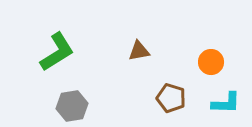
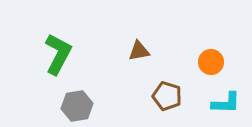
green L-shape: moved 1 px right, 2 px down; rotated 30 degrees counterclockwise
brown pentagon: moved 4 px left, 2 px up
gray hexagon: moved 5 px right
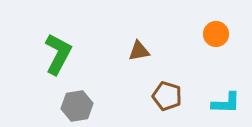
orange circle: moved 5 px right, 28 px up
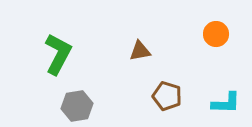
brown triangle: moved 1 px right
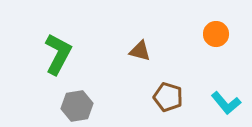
brown triangle: rotated 25 degrees clockwise
brown pentagon: moved 1 px right, 1 px down
cyan L-shape: rotated 48 degrees clockwise
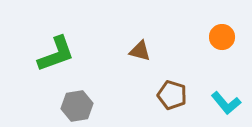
orange circle: moved 6 px right, 3 px down
green L-shape: moved 2 px left; rotated 42 degrees clockwise
brown pentagon: moved 4 px right, 2 px up
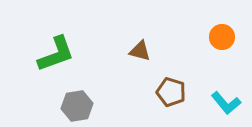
brown pentagon: moved 1 px left, 3 px up
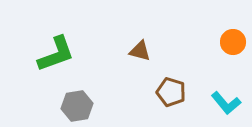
orange circle: moved 11 px right, 5 px down
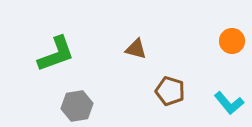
orange circle: moved 1 px left, 1 px up
brown triangle: moved 4 px left, 2 px up
brown pentagon: moved 1 px left, 1 px up
cyan L-shape: moved 3 px right
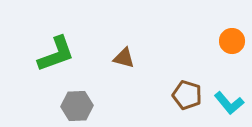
brown triangle: moved 12 px left, 9 px down
brown pentagon: moved 17 px right, 4 px down
gray hexagon: rotated 8 degrees clockwise
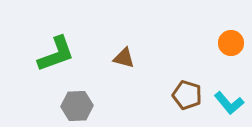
orange circle: moved 1 px left, 2 px down
